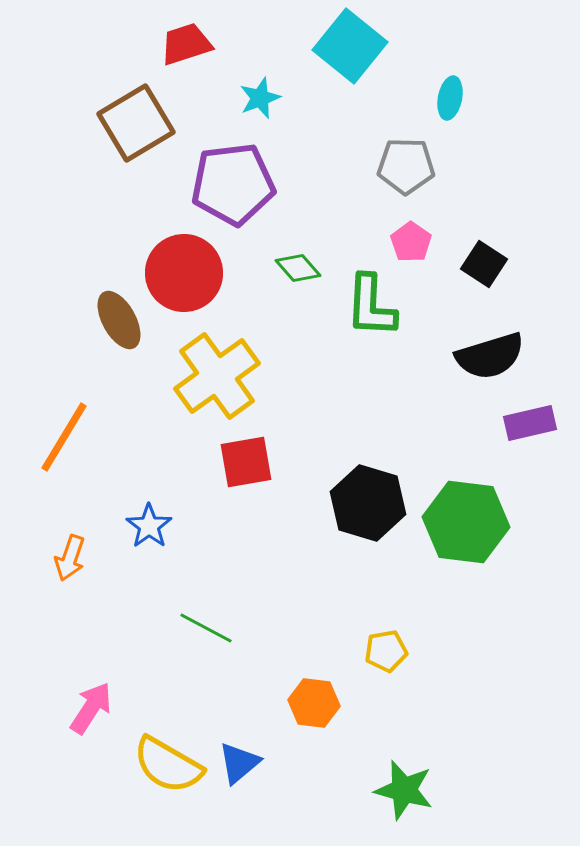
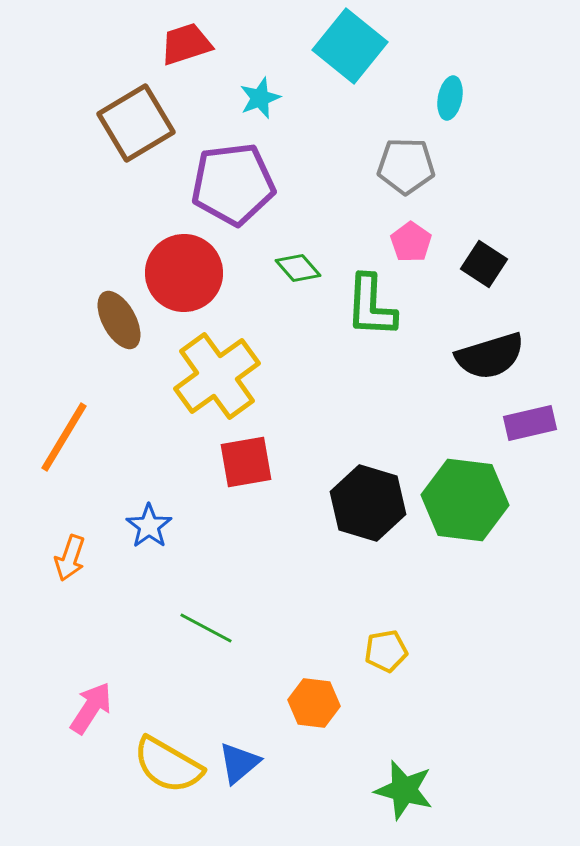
green hexagon: moved 1 px left, 22 px up
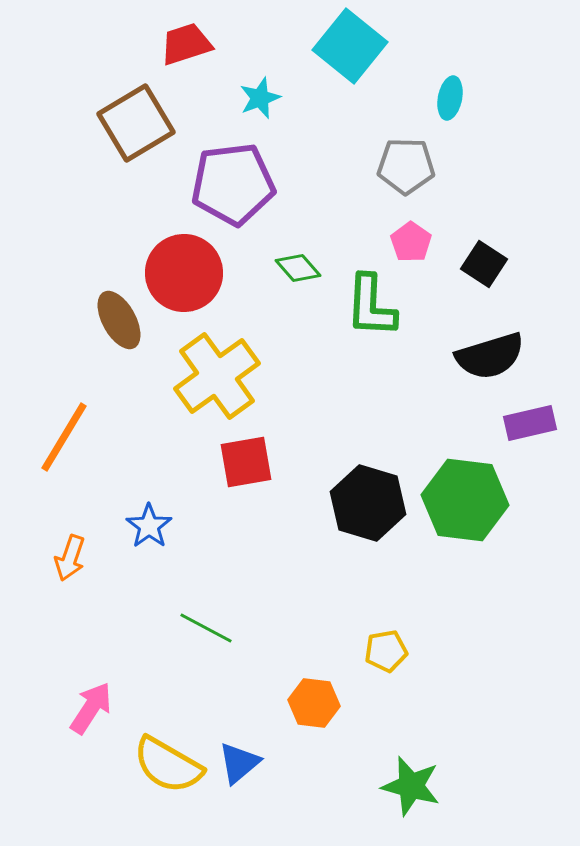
green star: moved 7 px right, 4 px up
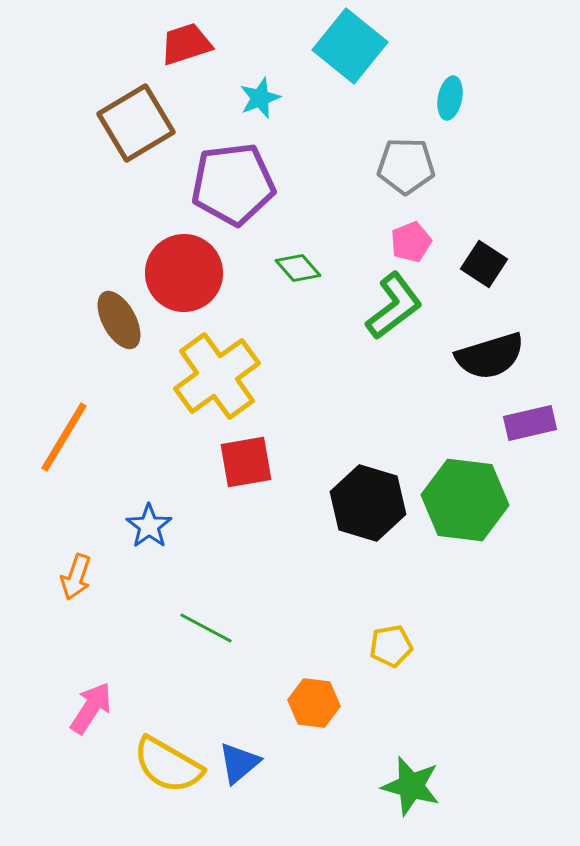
pink pentagon: rotated 15 degrees clockwise
green L-shape: moved 23 px right; rotated 130 degrees counterclockwise
orange arrow: moved 6 px right, 19 px down
yellow pentagon: moved 5 px right, 5 px up
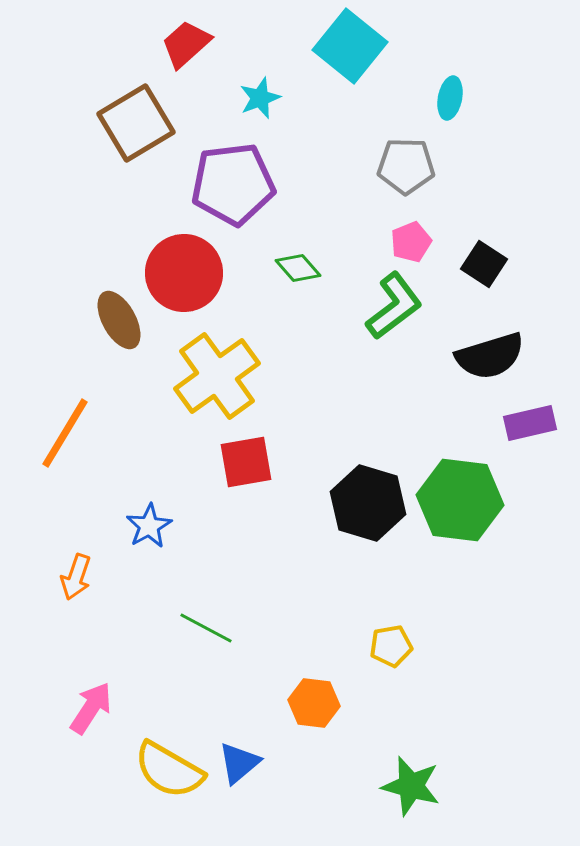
red trapezoid: rotated 24 degrees counterclockwise
orange line: moved 1 px right, 4 px up
green hexagon: moved 5 px left
blue star: rotated 6 degrees clockwise
yellow semicircle: moved 1 px right, 5 px down
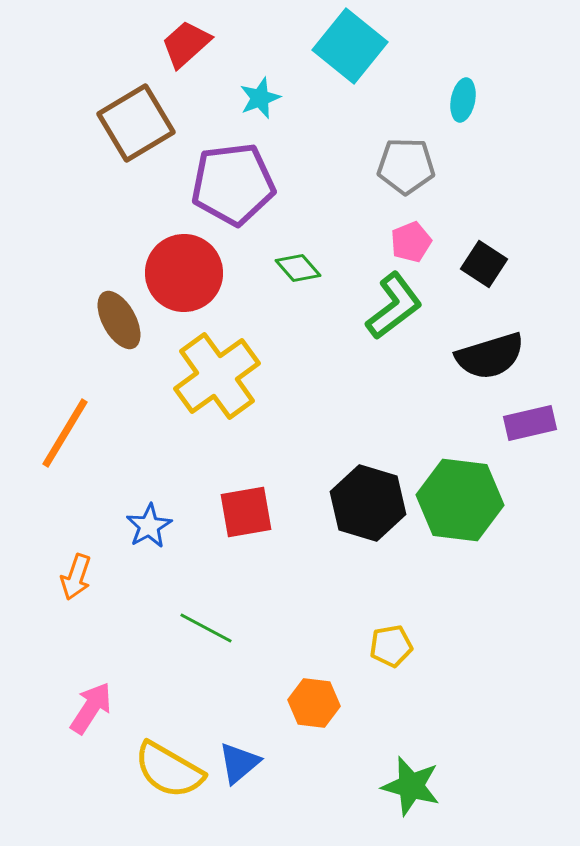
cyan ellipse: moved 13 px right, 2 px down
red square: moved 50 px down
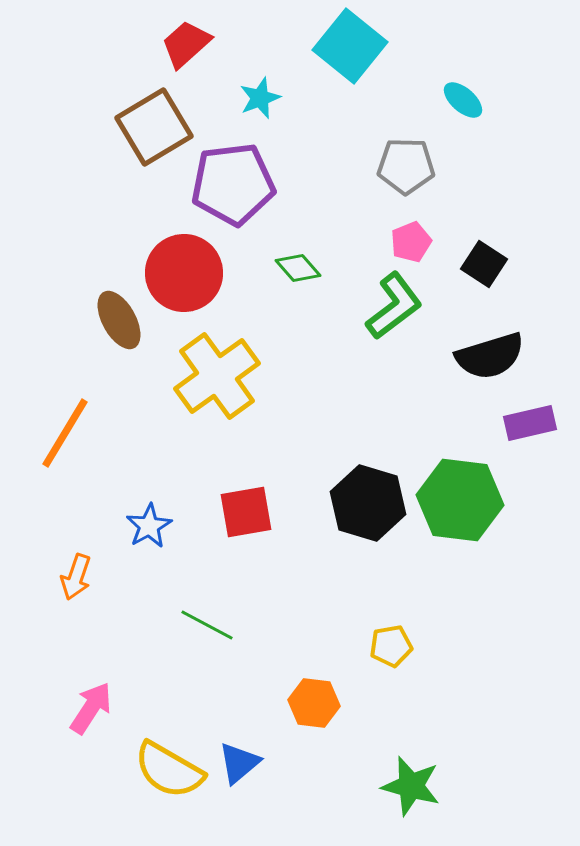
cyan ellipse: rotated 60 degrees counterclockwise
brown square: moved 18 px right, 4 px down
green line: moved 1 px right, 3 px up
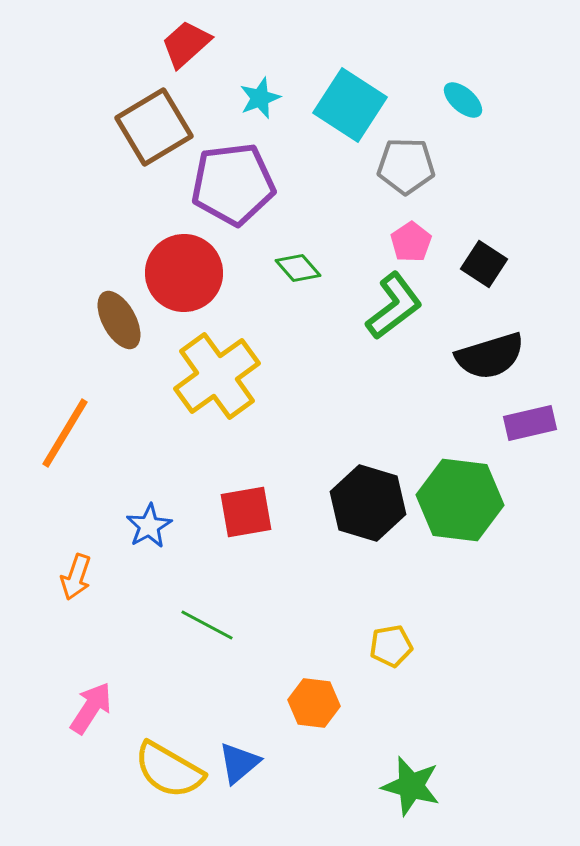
cyan square: moved 59 px down; rotated 6 degrees counterclockwise
pink pentagon: rotated 12 degrees counterclockwise
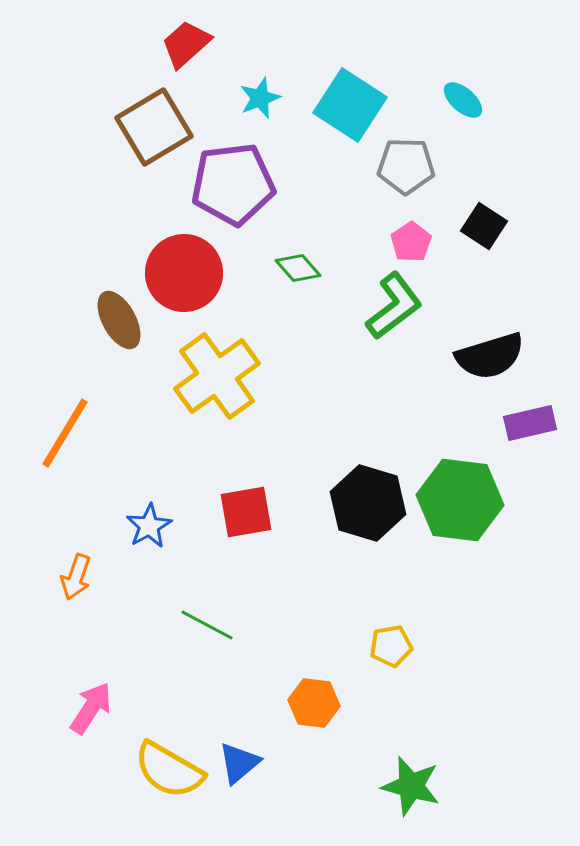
black square: moved 38 px up
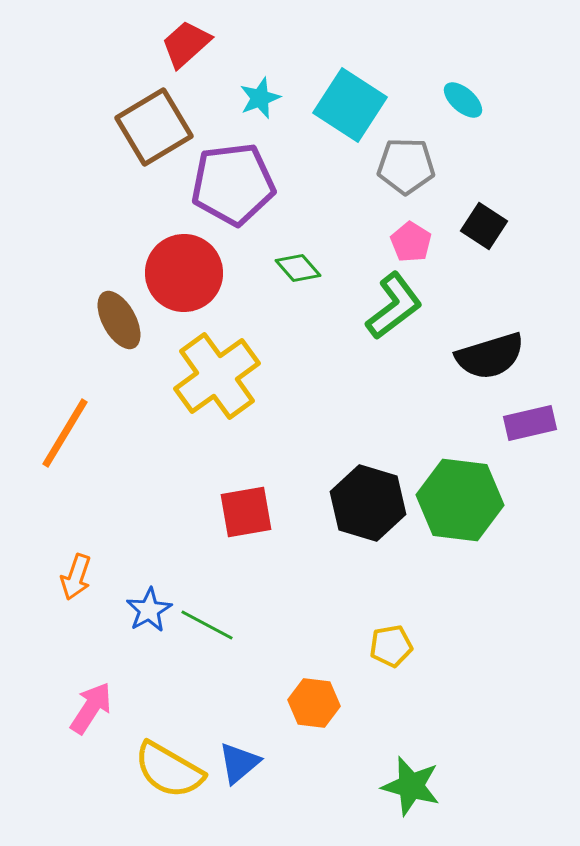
pink pentagon: rotated 6 degrees counterclockwise
blue star: moved 84 px down
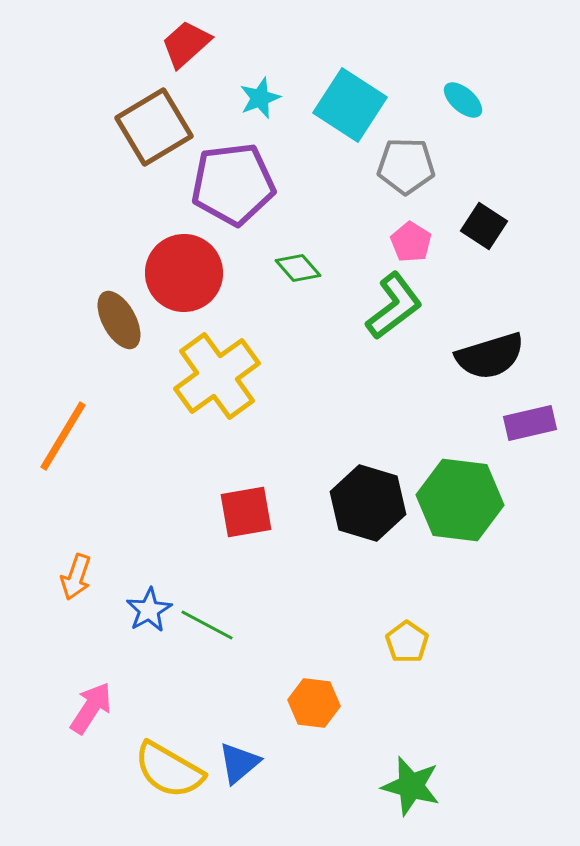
orange line: moved 2 px left, 3 px down
yellow pentagon: moved 16 px right, 4 px up; rotated 27 degrees counterclockwise
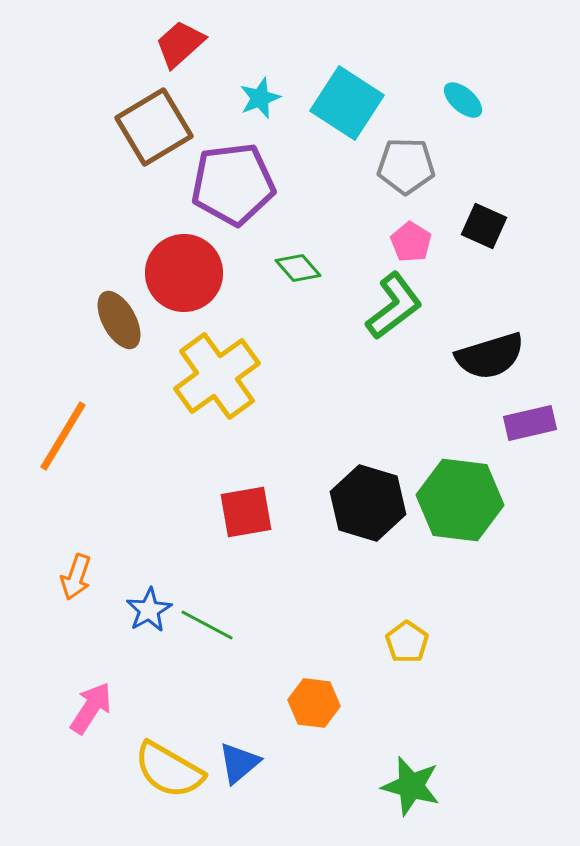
red trapezoid: moved 6 px left
cyan square: moved 3 px left, 2 px up
black square: rotated 9 degrees counterclockwise
